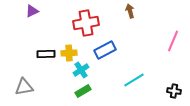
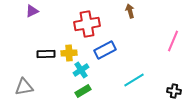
red cross: moved 1 px right, 1 px down
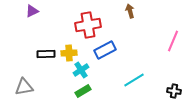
red cross: moved 1 px right, 1 px down
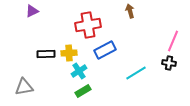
cyan cross: moved 2 px left, 1 px down
cyan line: moved 2 px right, 7 px up
black cross: moved 5 px left, 28 px up
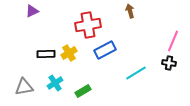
yellow cross: rotated 28 degrees counterclockwise
cyan cross: moved 24 px left, 12 px down
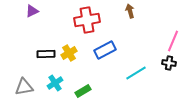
red cross: moved 1 px left, 5 px up
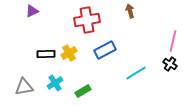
pink line: rotated 10 degrees counterclockwise
black cross: moved 1 px right, 1 px down; rotated 24 degrees clockwise
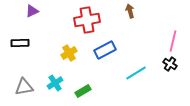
black rectangle: moved 26 px left, 11 px up
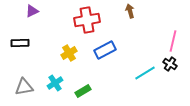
cyan line: moved 9 px right
